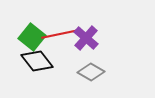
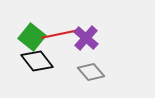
gray diamond: rotated 20 degrees clockwise
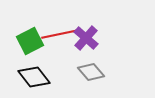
green square: moved 2 px left, 4 px down; rotated 24 degrees clockwise
black diamond: moved 3 px left, 16 px down
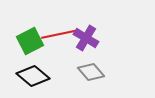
purple cross: rotated 10 degrees counterclockwise
black diamond: moved 1 px left, 1 px up; rotated 12 degrees counterclockwise
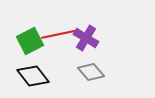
black diamond: rotated 12 degrees clockwise
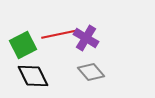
green square: moved 7 px left, 4 px down
black diamond: rotated 12 degrees clockwise
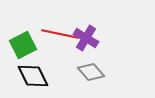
red line: rotated 24 degrees clockwise
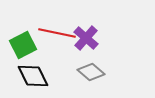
red line: moved 3 px left, 1 px up
purple cross: rotated 10 degrees clockwise
gray diamond: rotated 8 degrees counterclockwise
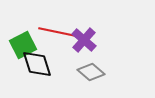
red line: moved 1 px up
purple cross: moved 2 px left, 2 px down
black diamond: moved 4 px right, 12 px up; rotated 8 degrees clockwise
